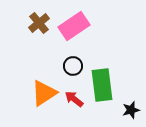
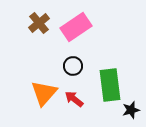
pink rectangle: moved 2 px right, 1 px down
green rectangle: moved 8 px right
orange triangle: rotated 16 degrees counterclockwise
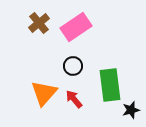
red arrow: rotated 12 degrees clockwise
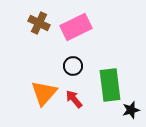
brown cross: rotated 25 degrees counterclockwise
pink rectangle: rotated 8 degrees clockwise
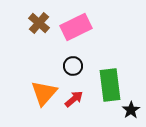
brown cross: rotated 15 degrees clockwise
red arrow: rotated 90 degrees clockwise
black star: rotated 18 degrees counterclockwise
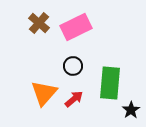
green rectangle: moved 2 px up; rotated 12 degrees clockwise
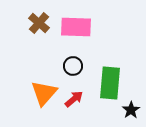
pink rectangle: rotated 28 degrees clockwise
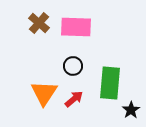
orange triangle: rotated 8 degrees counterclockwise
